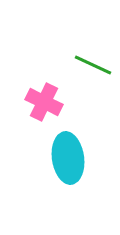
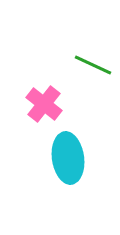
pink cross: moved 2 px down; rotated 12 degrees clockwise
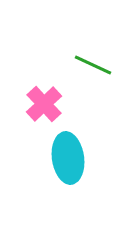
pink cross: rotated 9 degrees clockwise
